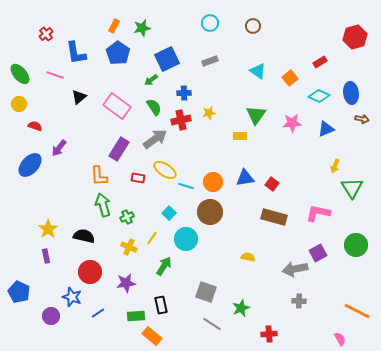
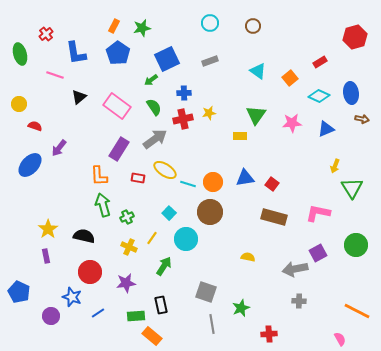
green ellipse at (20, 74): moved 20 px up; rotated 25 degrees clockwise
red cross at (181, 120): moved 2 px right, 1 px up
cyan line at (186, 186): moved 2 px right, 2 px up
gray line at (212, 324): rotated 48 degrees clockwise
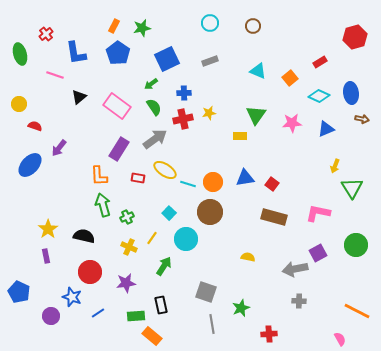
cyan triangle at (258, 71): rotated 12 degrees counterclockwise
green arrow at (151, 80): moved 4 px down
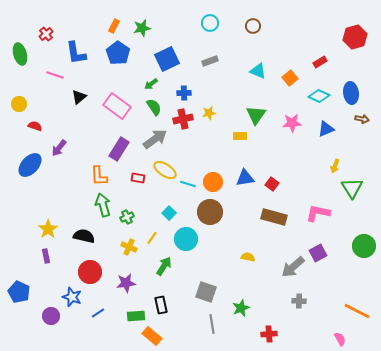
green circle at (356, 245): moved 8 px right, 1 px down
gray arrow at (295, 269): moved 2 px left, 2 px up; rotated 30 degrees counterclockwise
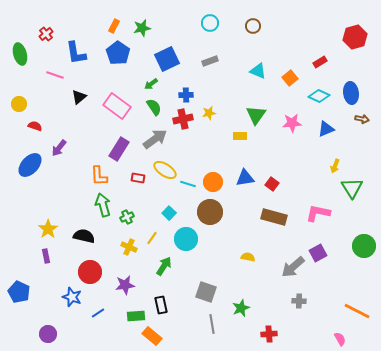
blue cross at (184, 93): moved 2 px right, 2 px down
purple star at (126, 283): moved 1 px left, 2 px down
purple circle at (51, 316): moved 3 px left, 18 px down
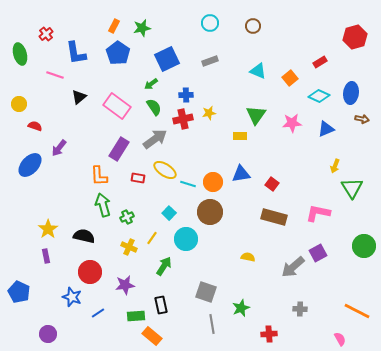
blue ellipse at (351, 93): rotated 15 degrees clockwise
blue triangle at (245, 178): moved 4 px left, 4 px up
gray cross at (299, 301): moved 1 px right, 8 px down
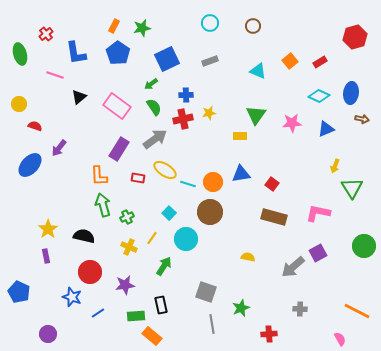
orange square at (290, 78): moved 17 px up
